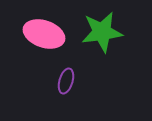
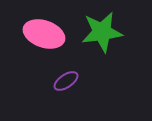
purple ellipse: rotated 40 degrees clockwise
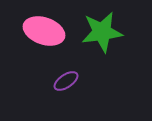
pink ellipse: moved 3 px up
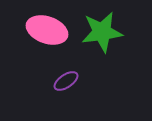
pink ellipse: moved 3 px right, 1 px up
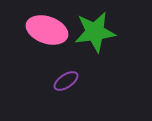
green star: moved 7 px left
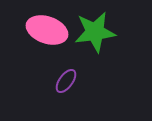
purple ellipse: rotated 20 degrees counterclockwise
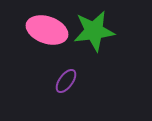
green star: moved 1 px left, 1 px up
